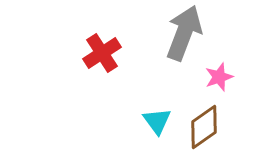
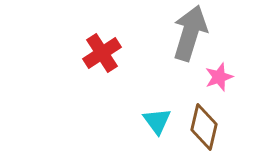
gray arrow: moved 6 px right; rotated 4 degrees counterclockwise
brown diamond: rotated 42 degrees counterclockwise
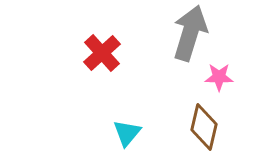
red cross: rotated 9 degrees counterclockwise
pink star: rotated 20 degrees clockwise
cyan triangle: moved 30 px left, 12 px down; rotated 16 degrees clockwise
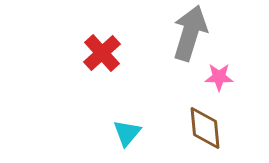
brown diamond: moved 1 px right, 1 px down; rotated 18 degrees counterclockwise
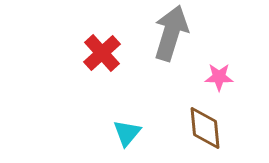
gray arrow: moved 19 px left
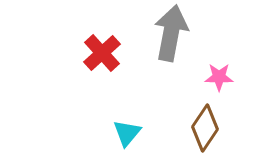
gray arrow: rotated 6 degrees counterclockwise
brown diamond: rotated 39 degrees clockwise
